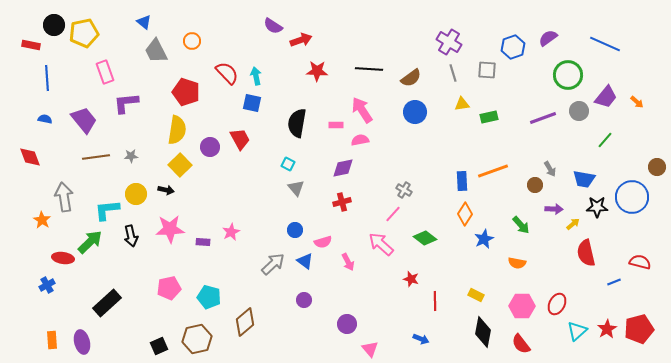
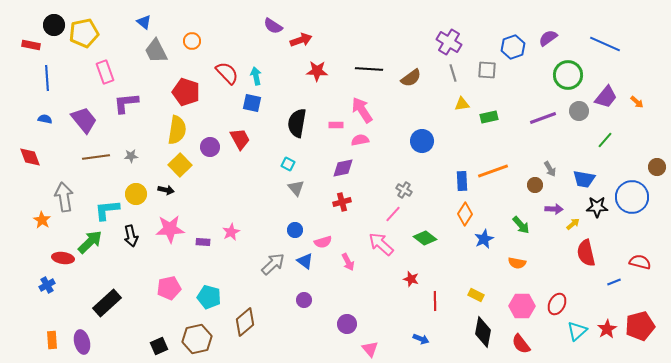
blue circle at (415, 112): moved 7 px right, 29 px down
red pentagon at (639, 329): moved 1 px right, 3 px up
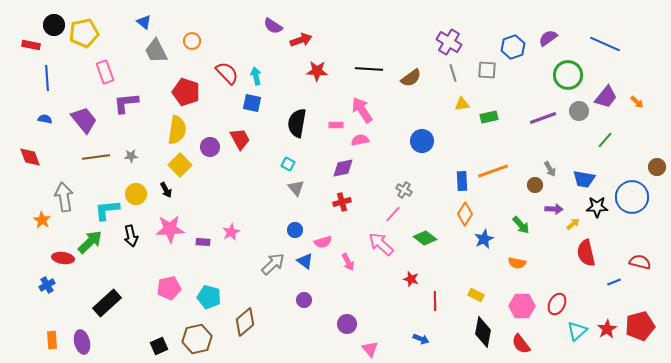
black arrow at (166, 190): rotated 49 degrees clockwise
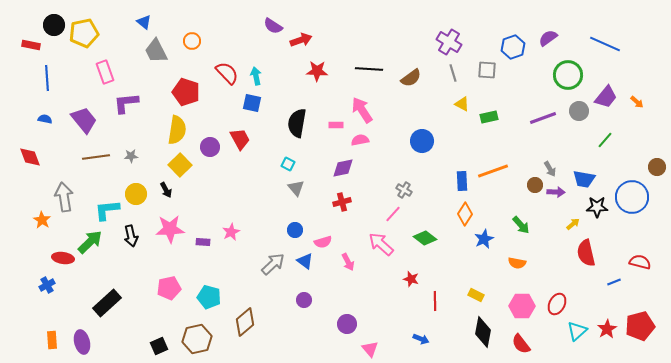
yellow triangle at (462, 104): rotated 35 degrees clockwise
purple arrow at (554, 209): moved 2 px right, 17 px up
